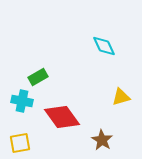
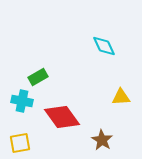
yellow triangle: rotated 12 degrees clockwise
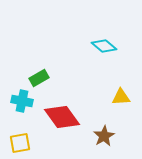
cyan diamond: rotated 25 degrees counterclockwise
green rectangle: moved 1 px right, 1 px down
brown star: moved 2 px right, 4 px up; rotated 10 degrees clockwise
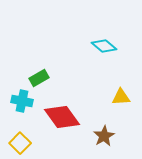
yellow square: rotated 35 degrees counterclockwise
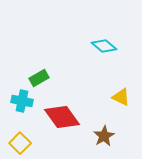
yellow triangle: rotated 30 degrees clockwise
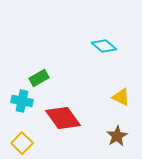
red diamond: moved 1 px right, 1 px down
brown star: moved 13 px right
yellow square: moved 2 px right
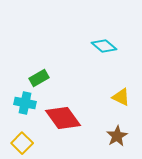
cyan cross: moved 3 px right, 2 px down
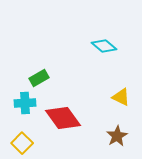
cyan cross: rotated 15 degrees counterclockwise
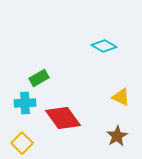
cyan diamond: rotated 10 degrees counterclockwise
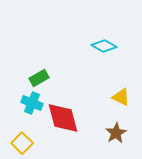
cyan cross: moved 7 px right; rotated 25 degrees clockwise
red diamond: rotated 21 degrees clockwise
brown star: moved 1 px left, 3 px up
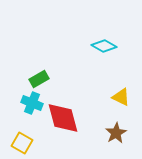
green rectangle: moved 1 px down
yellow square: rotated 15 degrees counterclockwise
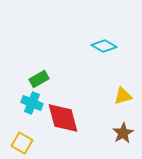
yellow triangle: moved 2 px right, 1 px up; rotated 42 degrees counterclockwise
brown star: moved 7 px right
